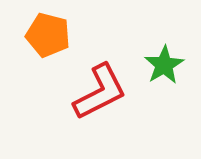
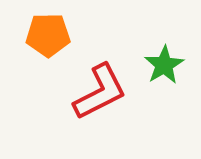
orange pentagon: rotated 15 degrees counterclockwise
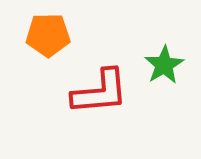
red L-shape: rotated 22 degrees clockwise
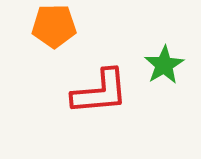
orange pentagon: moved 6 px right, 9 px up
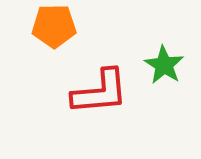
green star: rotated 9 degrees counterclockwise
